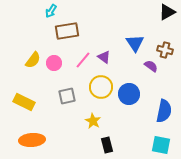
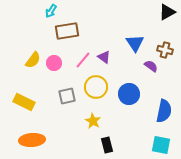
yellow circle: moved 5 px left
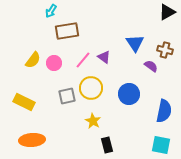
yellow circle: moved 5 px left, 1 px down
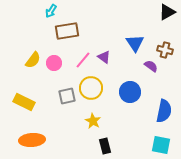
blue circle: moved 1 px right, 2 px up
black rectangle: moved 2 px left, 1 px down
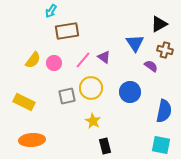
black triangle: moved 8 px left, 12 px down
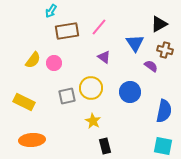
pink line: moved 16 px right, 33 px up
cyan square: moved 2 px right, 1 px down
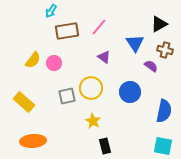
yellow rectangle: rotated 15 degrees clockwise
orange ellipse: moved 1 px right, 1 px down
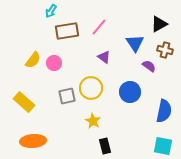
purple semicircle: moved 2 px left
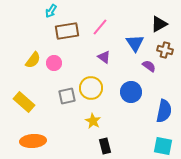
pink line: moved 1 px right
blue circle: moved 1 px right
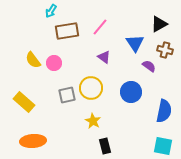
yellow semicircle: rotated 108 degrees clockwise
gray square: moved 1 px up
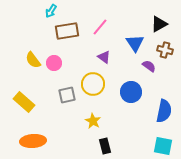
yellow circle: moved 2 px right, 4 px up
